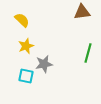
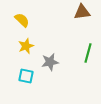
gray star: moved 6 px right, 2 px up
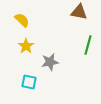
brown triangle: moved 3 px left; rotated 18 degrees clockwise
yellow star: rotated 14 degrees counterclockwise
green line: moved 8 px up
cyan square: moved 3 px right, 6 px down
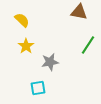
green line: rotated 18 degrees clockwise
cyan square: moved 9 px right, 6 px down; rotated 21 degrees counterclockwise
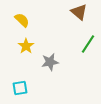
brown triangle: rotated 30 degrees clockwise
green line: moved 1 px up
cyan square: moved 18 px left
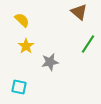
cyan square: moved 1 px left, 1 px up; rotated 21 degrees clockwise
